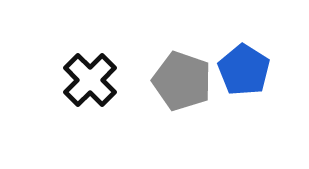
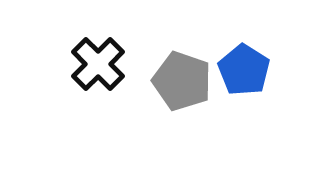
black cross: moved 8 px right, 16 px up
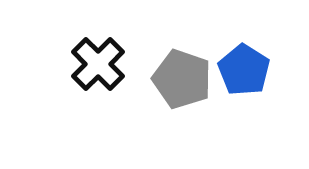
gray pentagon: moved 2 px up
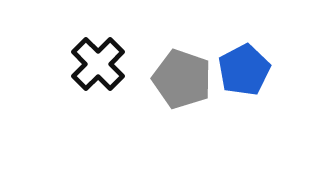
blue pentagon: rotated 12 degrees clockwise
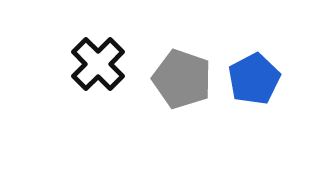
blue pentagon: moved 10 px right, 9 px down
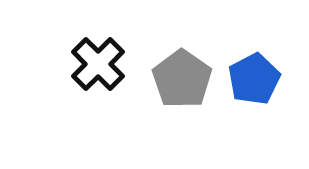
gray pentagon: rotated 16 degrees clockwise
